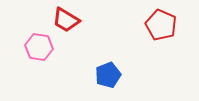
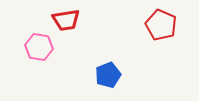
red trapezoid: rotated 40 degrees counterclockwise
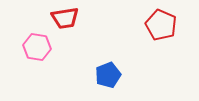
red trapezoid: moved 1 px left, 2 px up
pink hexagon: moved 2 px left
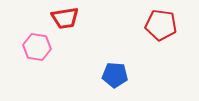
red pentagon: rotated 16 degrees counterclockwise
blue pentagon: moved 7 px right; rotated 25 degrees clockwise
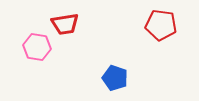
red trapezoid: moved 6 px down
blue pentagon: moved 3 px down; rotated 15 degrees clockwise
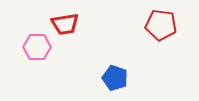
pink hexagon: rotated 8 degrees counterclockwise
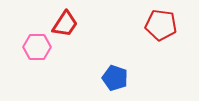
red trapezoid: rotated 48 degrees counterclockwise
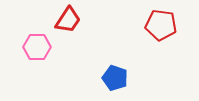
red trapezoid: moved 3 px right, 4 px up
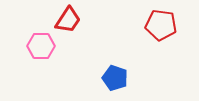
pink hexagon: moved 4 px right, 1 px up
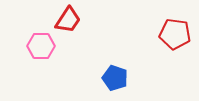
red pentagon: moved 14 px right, 9 px down
